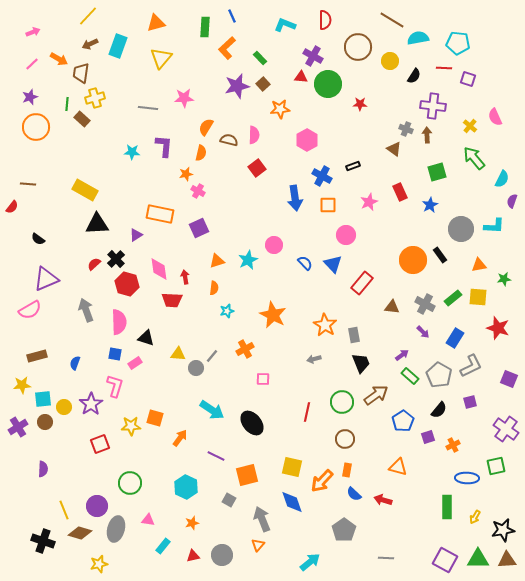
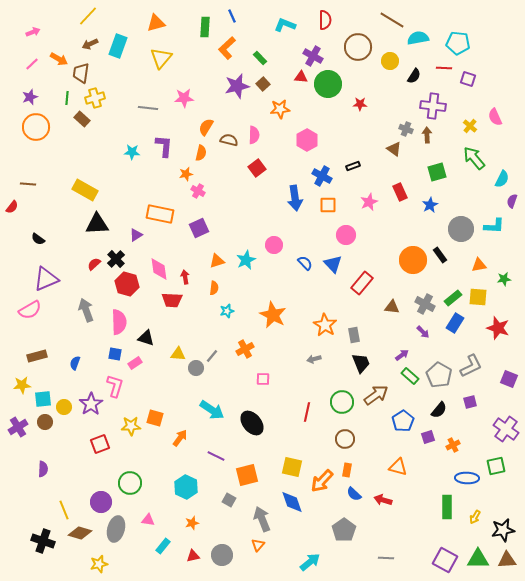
green line at (67, 104): moved 6 px up
cyan star at (248, 260): moved 2 px left
blue rectangle at (455, 338): moved 15 px up
purple circle at (97, 506): moved 4 px right, 4 px up
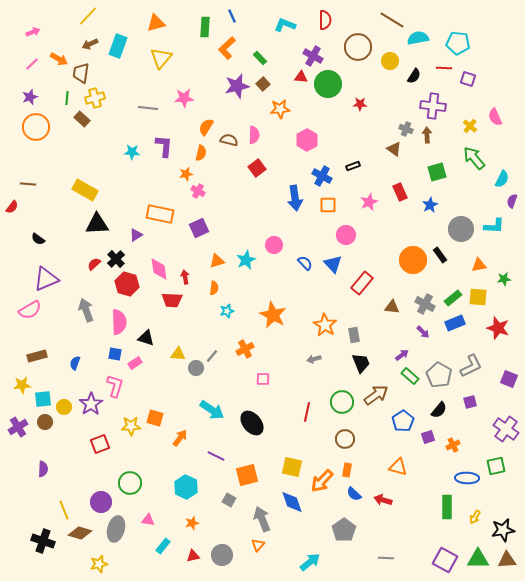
blue rectangle at (455, 323): rotated 36 degrees clockwise
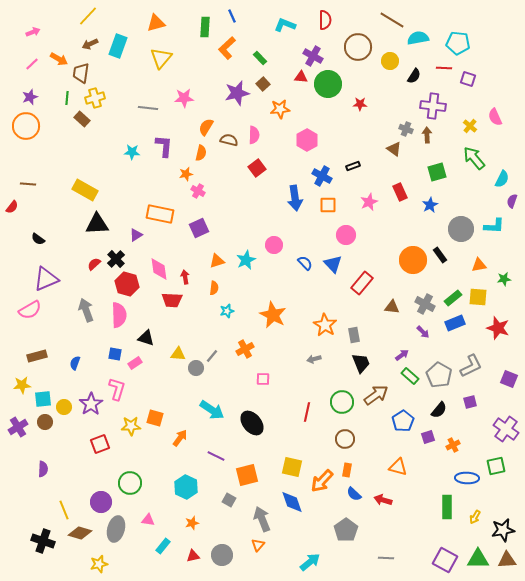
purple star at (237, 86): moved 7 px down
orange circle at (36, 127): moved 10 px left, 1 px up
pink semicircle at (119, 322): moved 7 px up
pink L-shape at (115, 386): moved 2 px right, 3 px down
gray pentagon at (344, 530): moved 2 px right
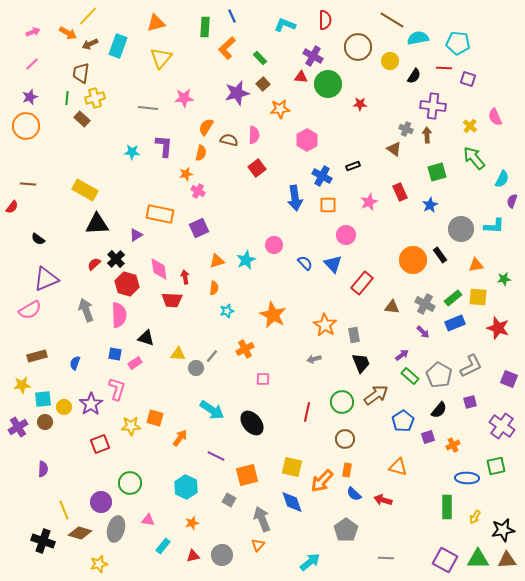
orange arrow at (59, 59): moved 9 px right, 26 px up
orange triangle at (479, 265): moved 3 px left
purple cross at (506, 429): moved 4 px left, 3 px up
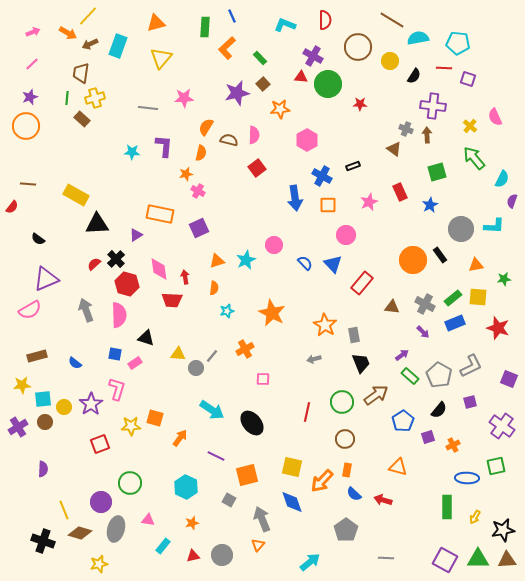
yellow rectangle at (85, 190): moved 9 px left, 5 px down
orange star at (273, 315): moved 1 px left, 2 px up
blue semicircle at (75, 363): rotated 72 degrees counterclockwise
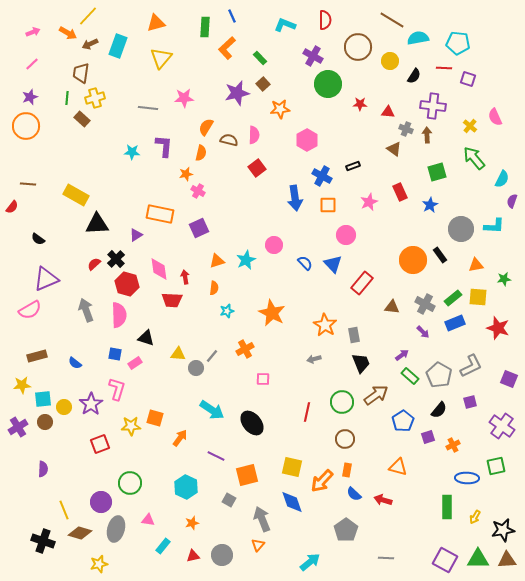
red triangle at (301, 77): moved 87 px right, 35 px down
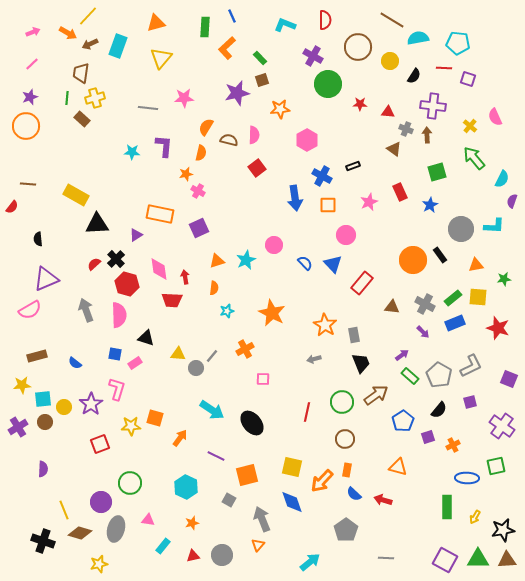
brown square at (263, 84): moved 1 px left, 4 px up; rotated 24 degrees clockwise
black semicircle at (38, 239): rotated 48 degrees clockwise
